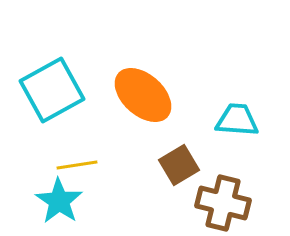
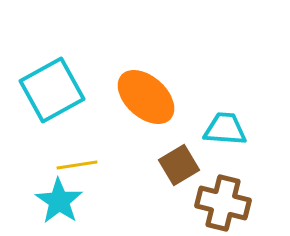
orange ellipse: moved 3 px right, 2 px down
cyan trapezoid: moved 12 px left, 9 px down
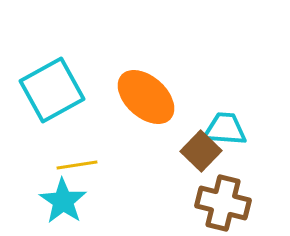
brown square: moved 22 px right, 14 px up; rotated 15 degrees counterclockwise
cyan star: moved 4 px right
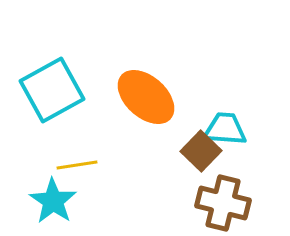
cyan star: moved 10 px left
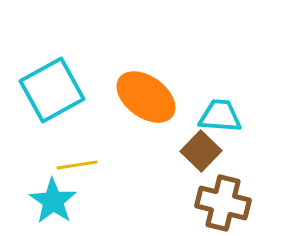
orange ellipse: rotated 6 degrees counterclockwise
cyan trapezoid: moved 5 px left, 13 px up
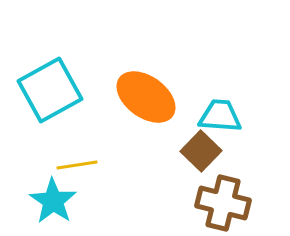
cyan square: moved 2 px left
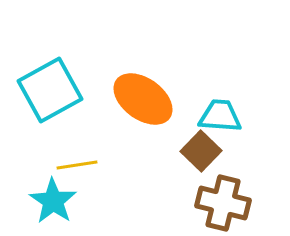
orange ellipse: moved 3 px left, 2 px down
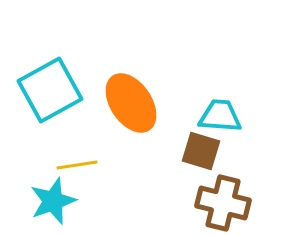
orange ellipse: moved 12 px left, 4 px down; rotated 20 degrees clockwise
brown square: rotated 27 degrees counterclockwise
cyan star: rotated 18 degrees clockwise
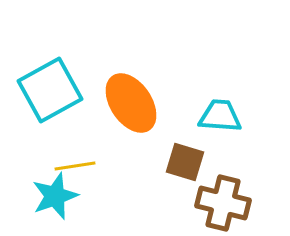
brown square: moved 16 px left, 11 px down
yellow line: moved 2 px left, 1 px down
cyan star: moved 2 px right, 5 px up
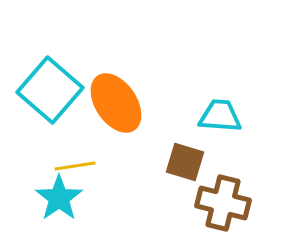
cyan square: rotated 20 degrees counterclockwise
orange ellipse: moved 15 px left
cyan star: moved 4 px right, 2 px down; rotated 15 degrees counterclockwise
